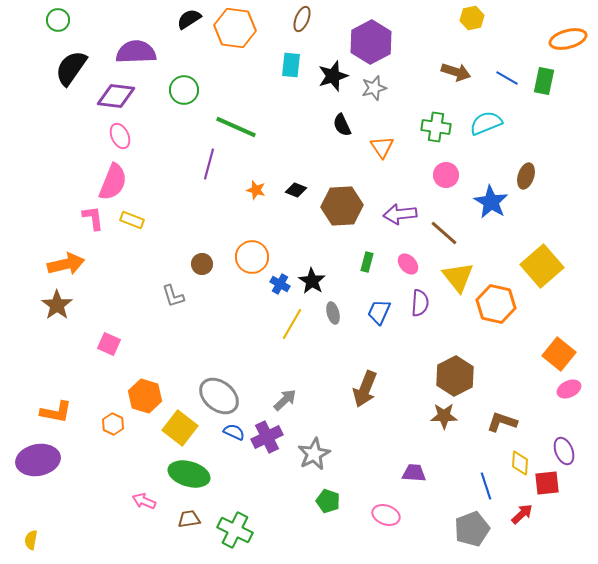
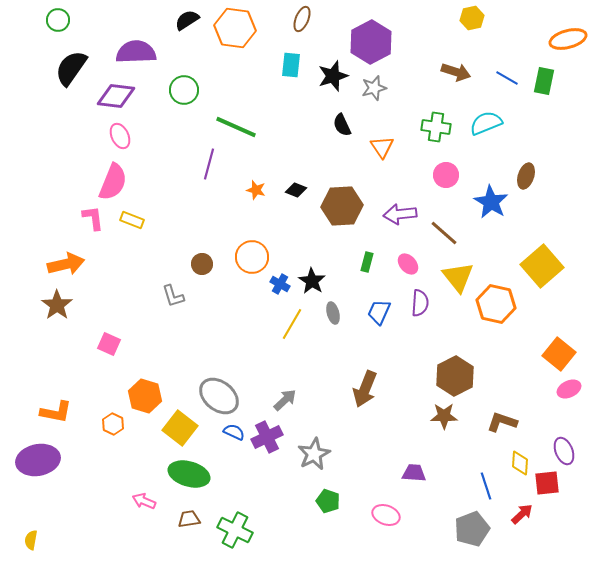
black semicircle at (189, 19): moved 2 px left, 1 px down
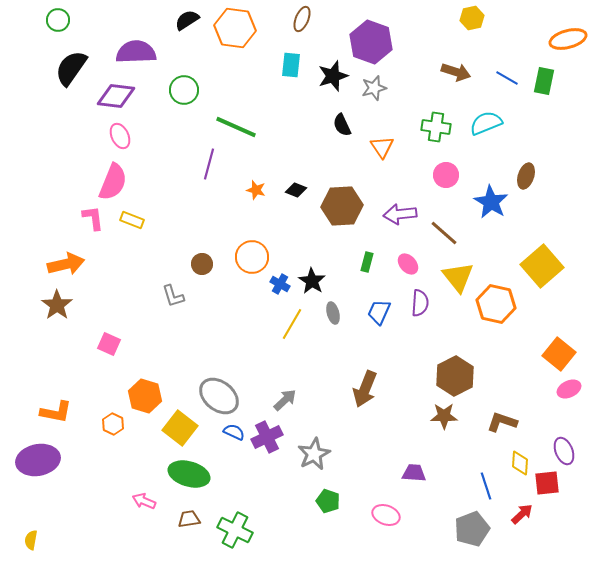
purple hexagon at (371, 42): rotated 12 degrees counterclockwise
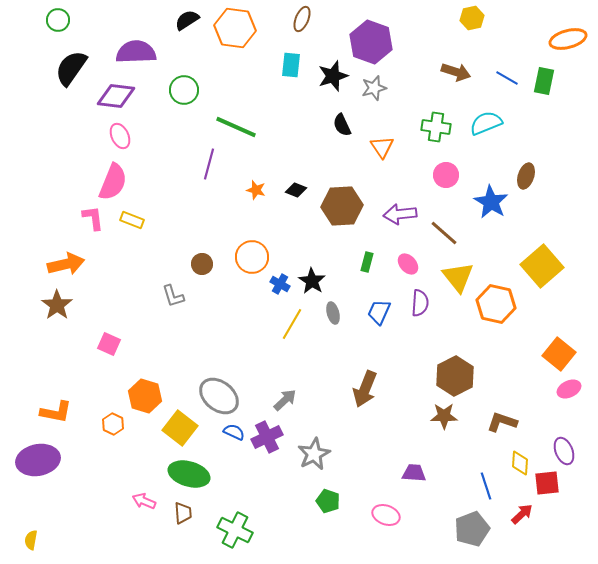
brown trapezoid at (189, 519): moved 6 px left, 6 px up; rotated 95 degrees clockwise
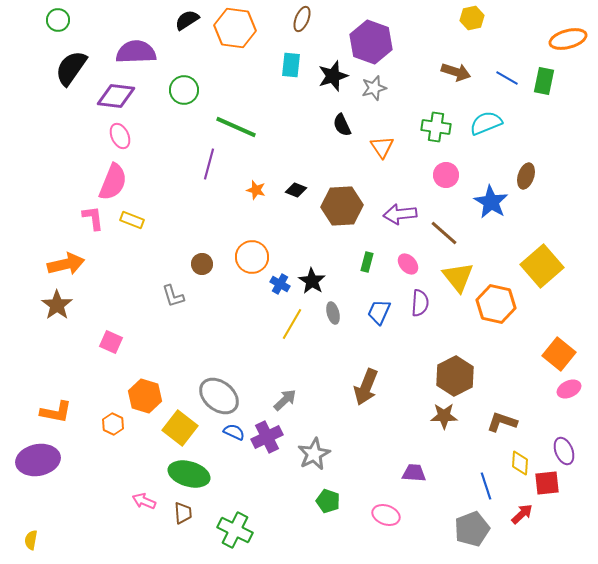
pink square at (109, 344): moved 2 px right, 2 px up
brown arrow at (365, 389): moved 1 px right, 2 px up
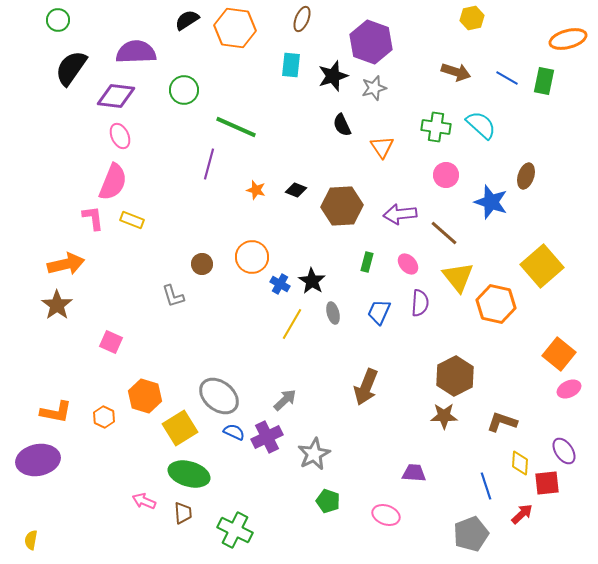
cyan semicircle at (486, 123): moved 5 px left, 2 px down; rotated 64 degrees clockwise
blue star at (491, 202): rotated 12 degrees counterclockwise
orange hexagon at (113, 424): moved 9 px left, 7 px up
yellow square at (180, 428): rotated 20 degrees clockwise
purple ellipse at (564, 451): rotated 12 degrees counterclockwise
gray pentagon at (472, 529): moved 1 px left, 5 px down
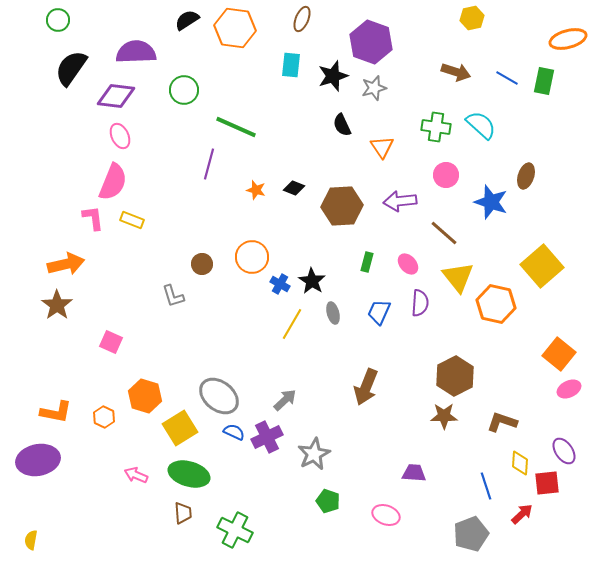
black diamond at (296, 190): moved 2 px left, 2 px up
purple arrow at (400, 214): moved 13 px up
pink arrow at (144, 501): moved 8 px left, 26 px up
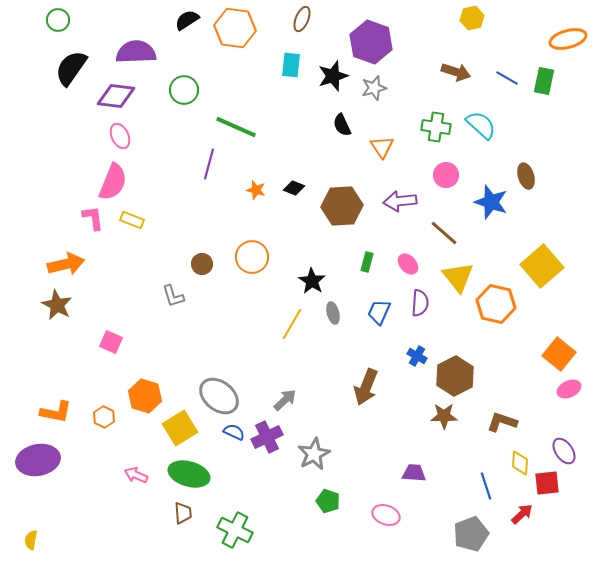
brown ellipse at (526, 176): rotated 35 degrees counterclockwise
blue cross at (280, 284): moved 137 px right, 72 px down
brown star at (57, 305): rotated 8 degrees counterclockwise
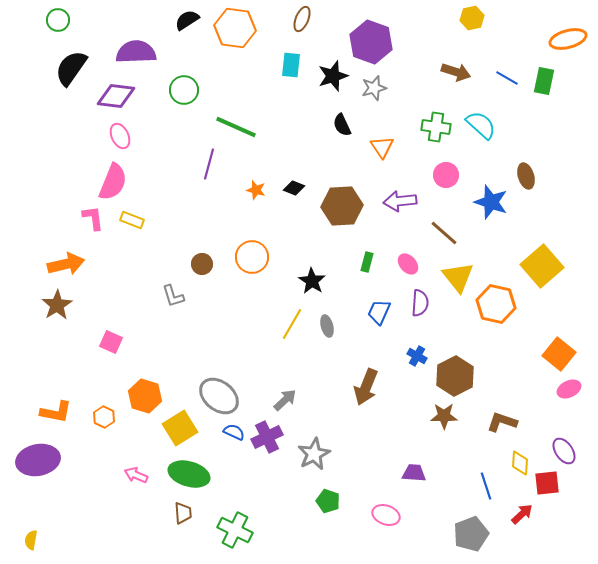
brown star at (57, 305): rotated 12 degrees clockwise
gray ellipse at (333, 313): moved 6 px left, 13 px down
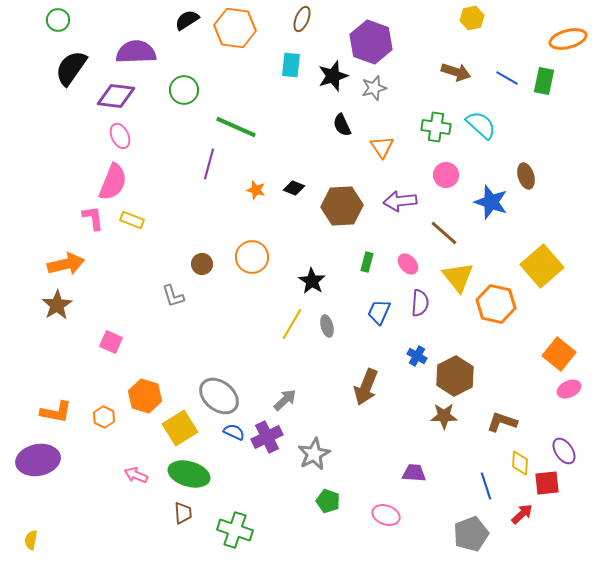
green cross at (235, 530): rotated 8 degrees counterclockwise
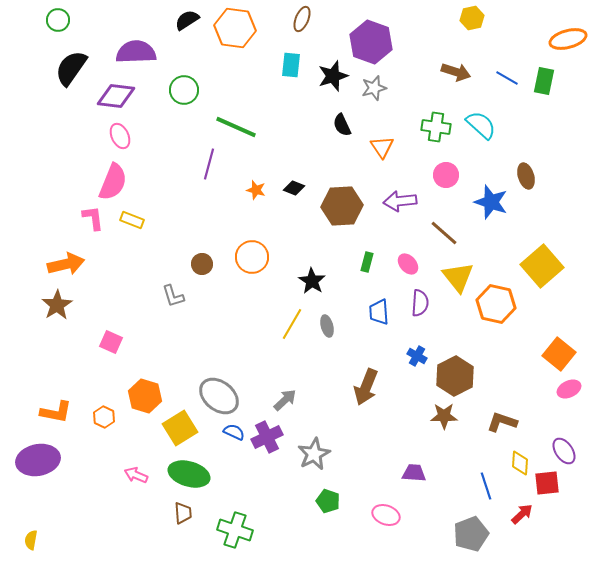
blue trapezoid at (379, 312): rotated 28 degrees counterclockwise
